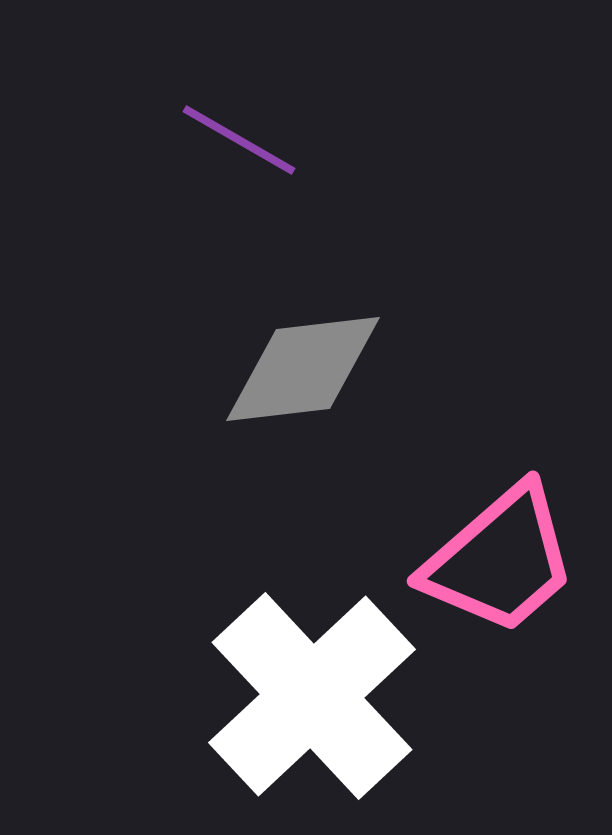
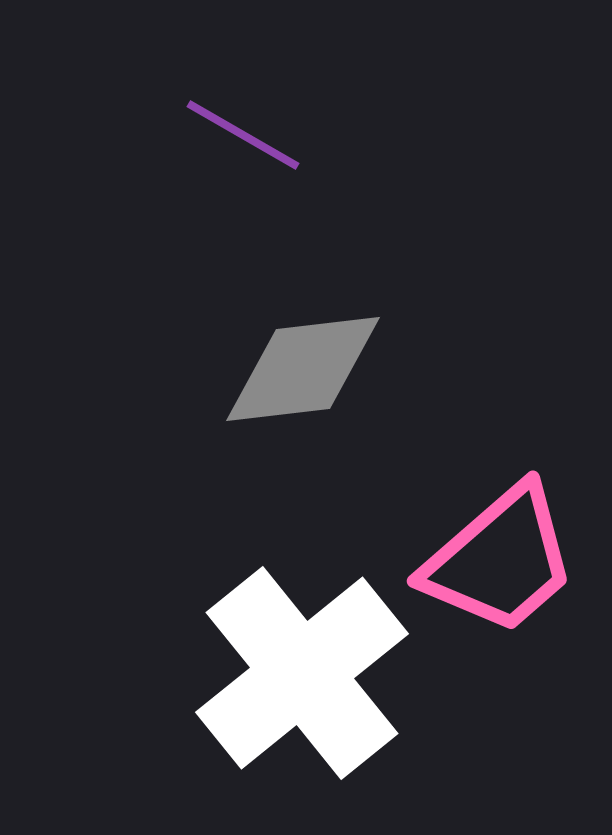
purple line: moved 4 px right, 5 px up
white cross: moved 10 px left, 23 px up; rotated 4 degrees clockwise
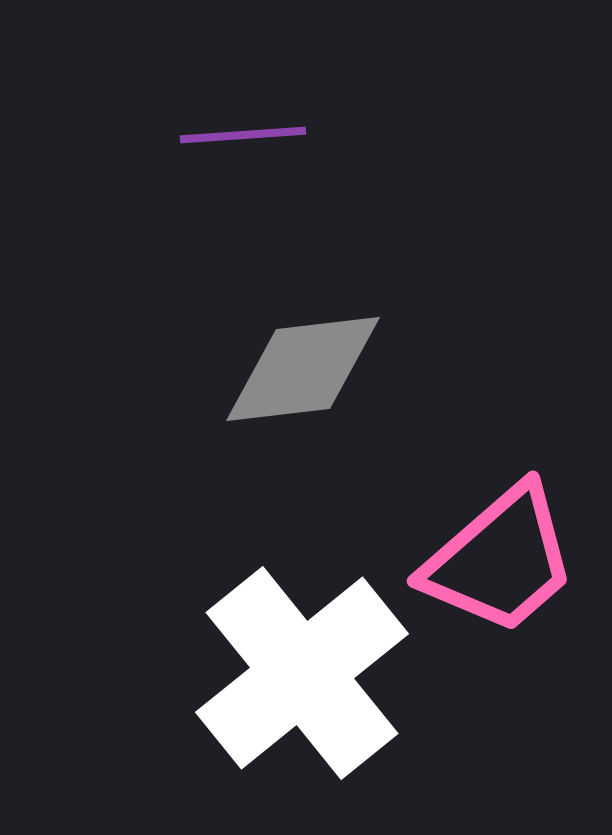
purple line: rotated 34 degrees counterclockwise
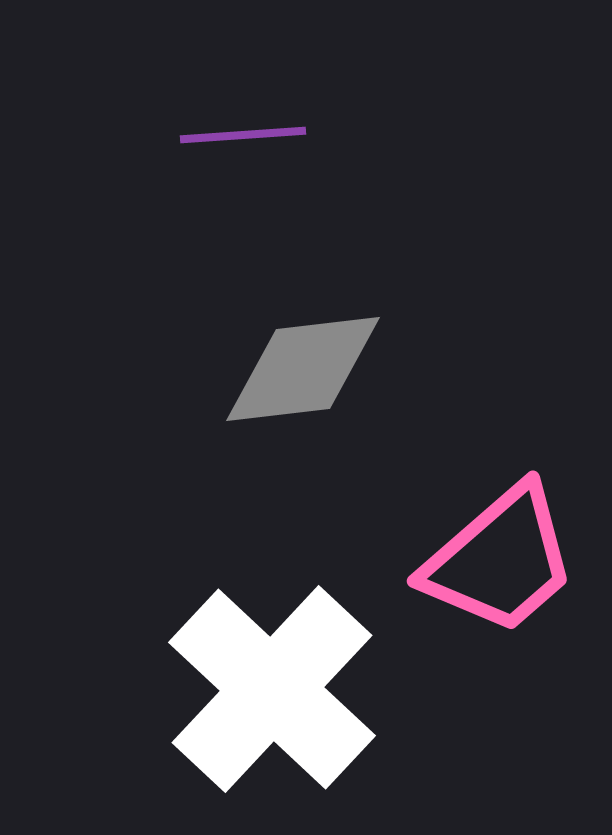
white cross: moved 30 px left, 16 px down; rotated 8 degrees counterclockwise
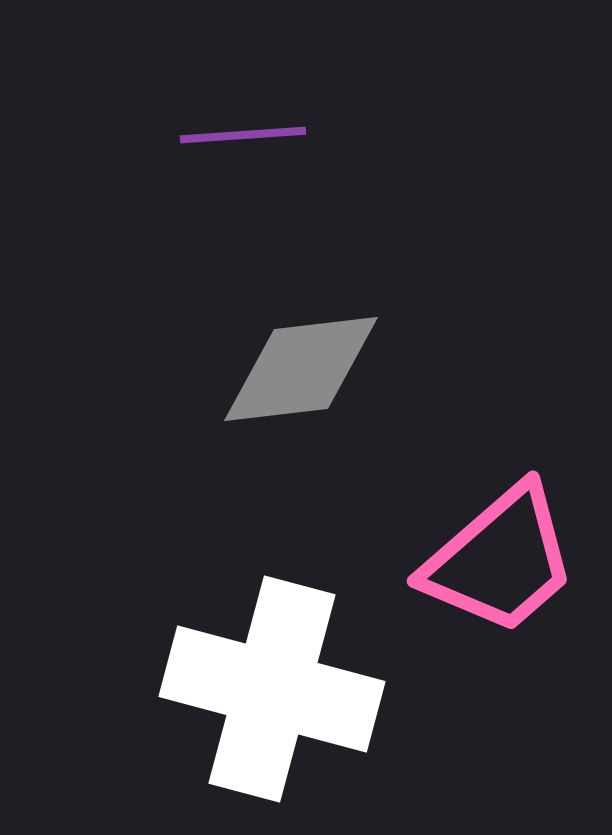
gray diamond: moved 2 px left
white cross: rotated 28 degrees counterclockwise
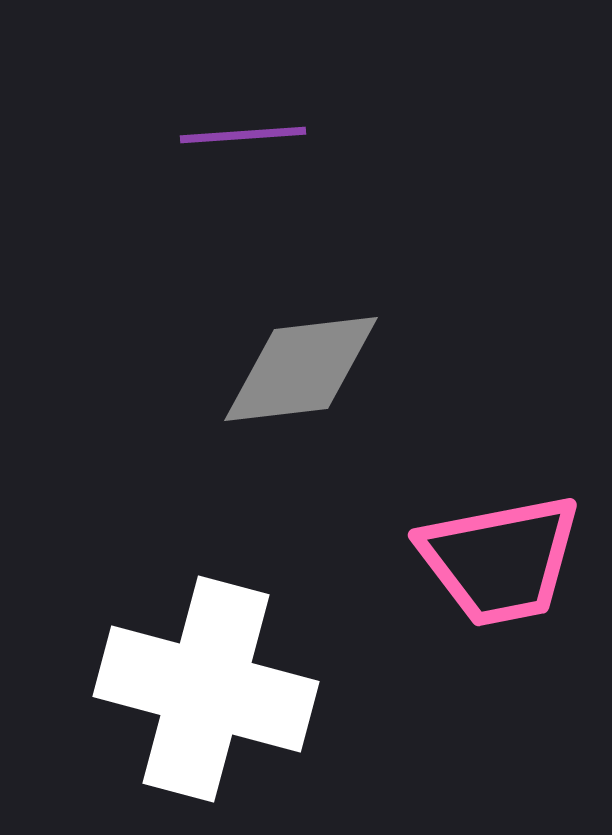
pink trapezoid: rotated 30 degrees clockwise
white cross: moved 66 px left
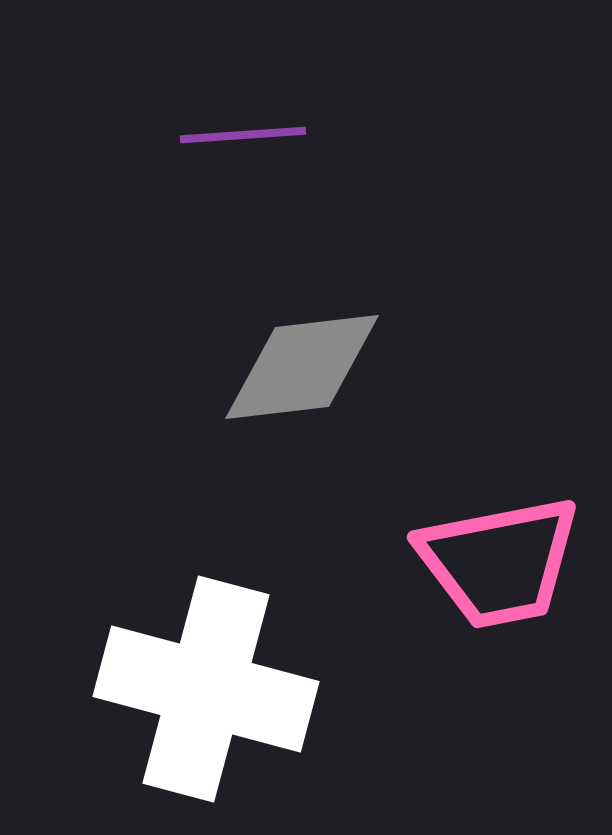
gray diamond: moved 1 px right, 2 px up
pink trapezoid: moved 1 px left, 2 px down
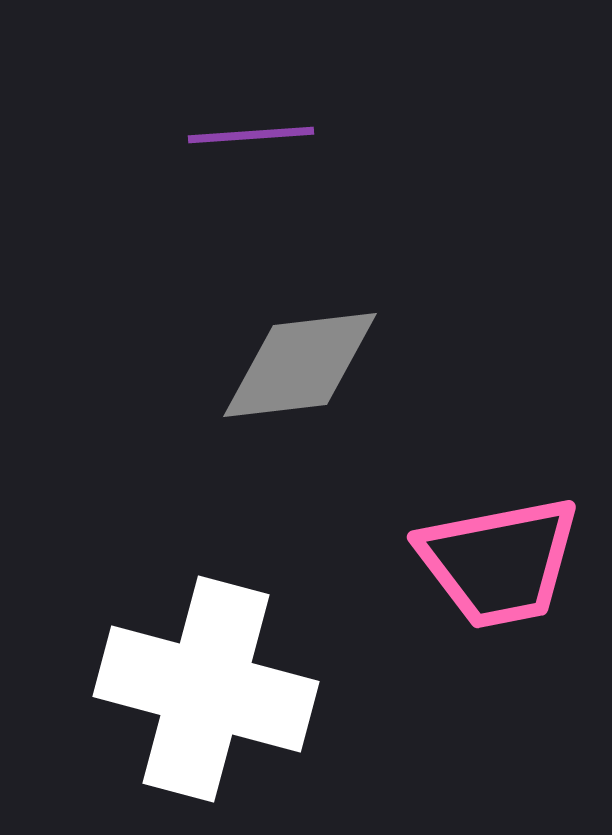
purple line: moved 8 px right
gray diamond: moved 2 px left, 2 px up
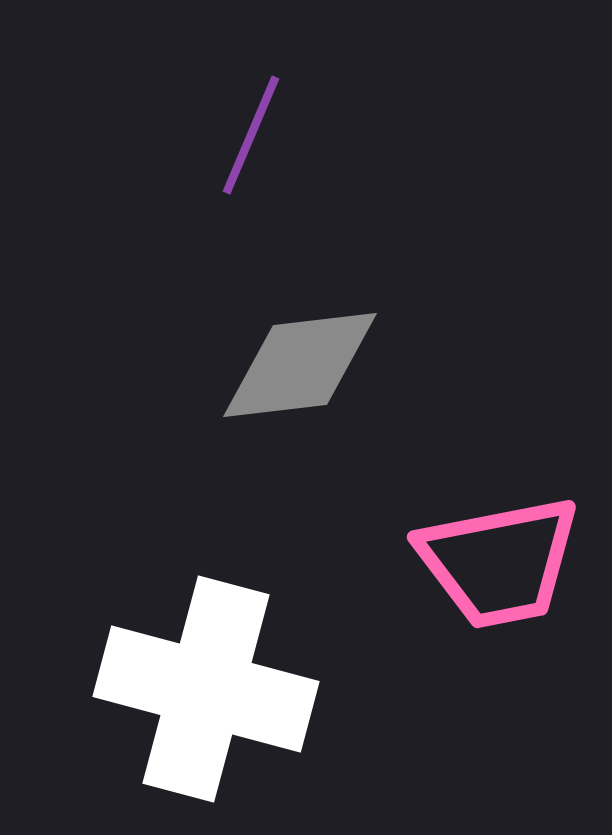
purple line: rotated 63 degrees counterclockwise
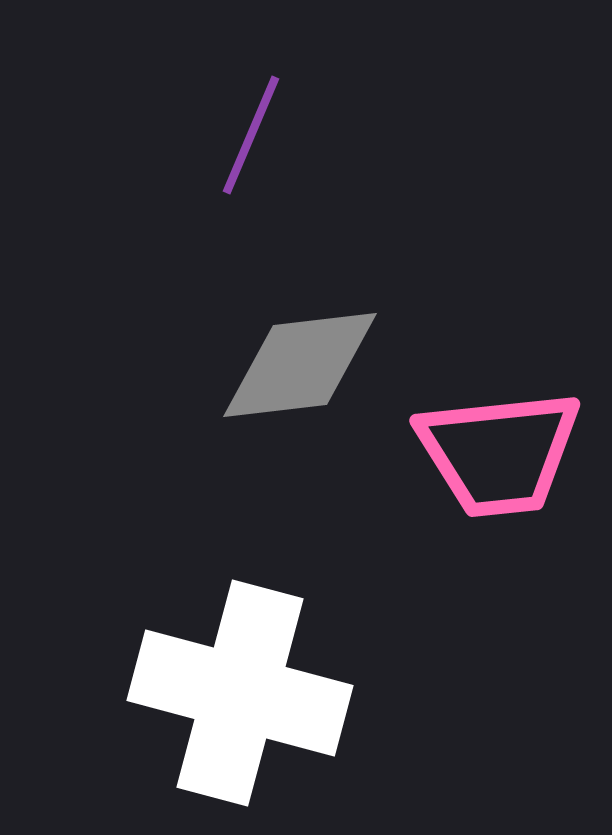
pink trapezoid: moved 109 px up; rotated 5 degrees clockwise
white cross: moved 34 px right, 4 px down
